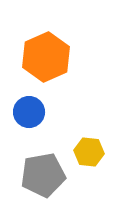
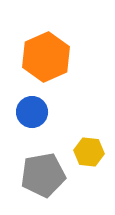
blue circle: moved 3 px right
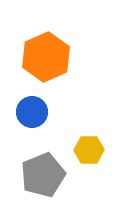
yellow hexagon: moved 2 px up; rotated 8 degrees counterclockwise
gray pentagon: rotated 12 degrees counterclockwise
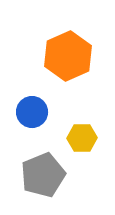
orange hexagon: moved 22 px right, 1 px up
yellow hexagon: moved 7 px left, 12 px up
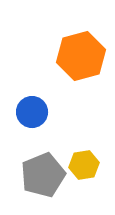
orange hexagon: moved 13 px right; rotated 9 degrees clockwise
yellow hexagon: moved 2 px right, 27 px down; rotated 8 degrees counterclockwise
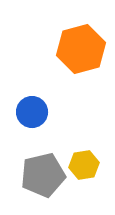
orange hexagon: moved 7 px up
gray pentagon: rotated 9 degrees clockwise
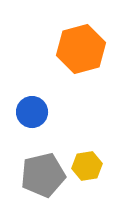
yellow hexagon: moved 3 px right, 1 px down
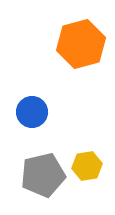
orange hexagon: moved 5 px up
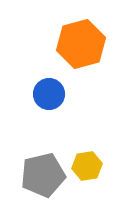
blue circle: moved 17 px right, 18 px up
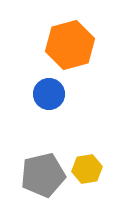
orange hexagon: moved 11 px left, 1 px down
yellow hexagon: moved 3 px down
